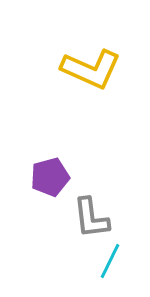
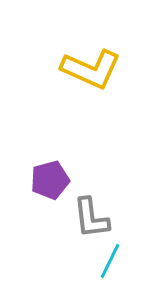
purple pentagon: moved 3 px down
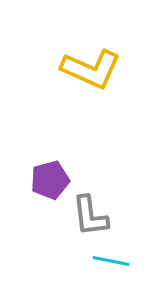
gray L-shape: moved 1 px left, 2 px up
cyan line: moved 1 px right; rotated 75 degrees clockwise
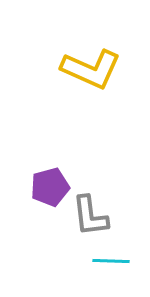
purple pentagon: moved 7 px down
cyan line: rotated 9 degrees counterclockwise
